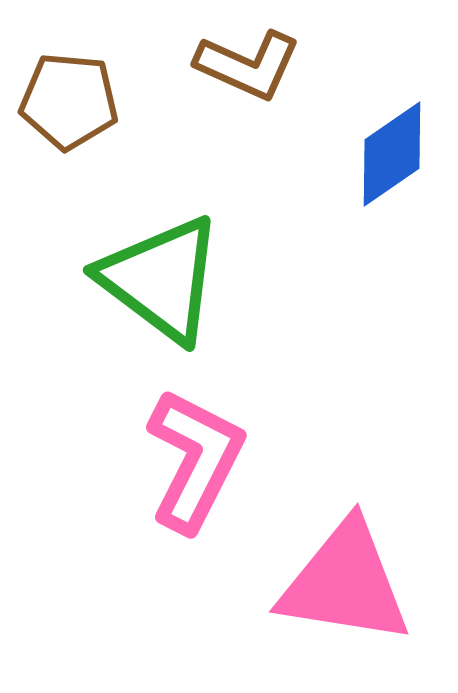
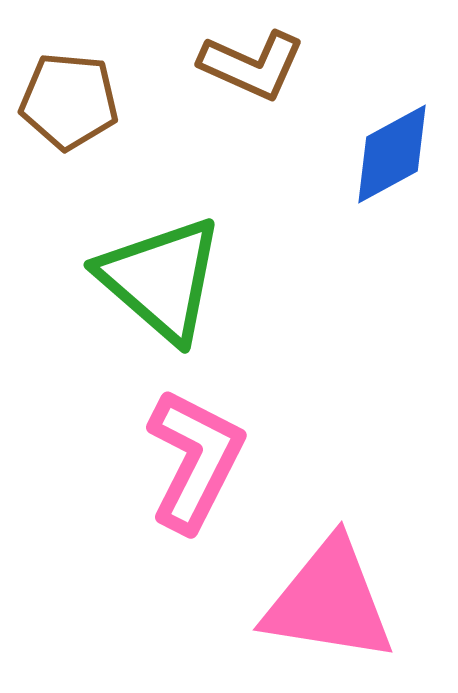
brown L-shape: moved 4 px right
blue diamond: rotated 6 degrees clockwise
green triangle: rotated 4 degrees clockwise
pink triangle: moved 16 px left, 18 px down
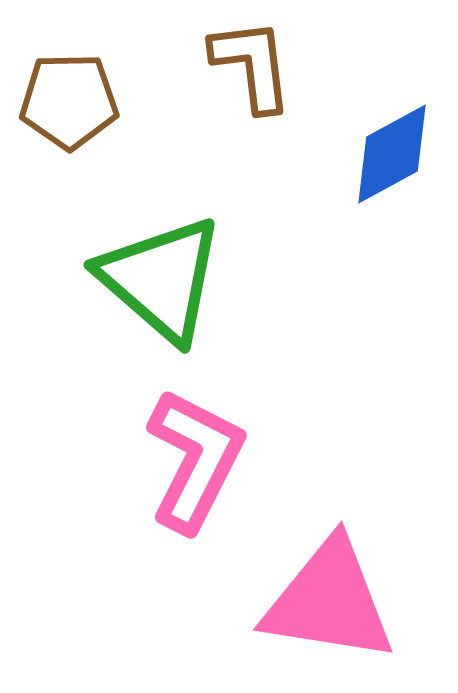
brown L-shape: rotated 121 degrees counterclockwise
brown pentagon: rotated 6 degrees counterclockwise
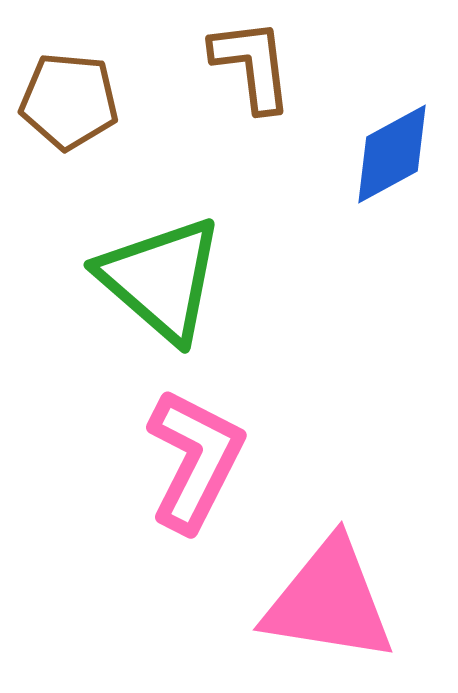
brown pentagon: rotated 6 degrees clockwise
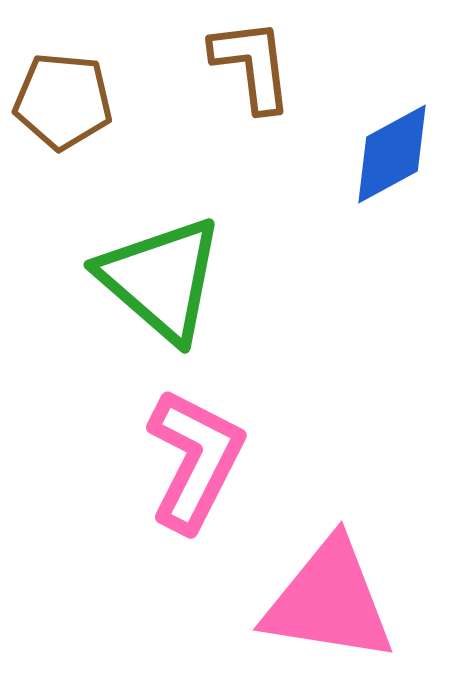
brown pentagon: moved 6 px left
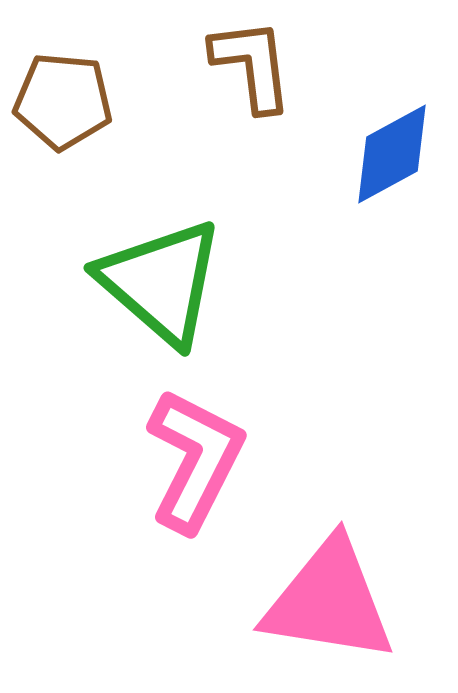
green triangle: moved 3 px down
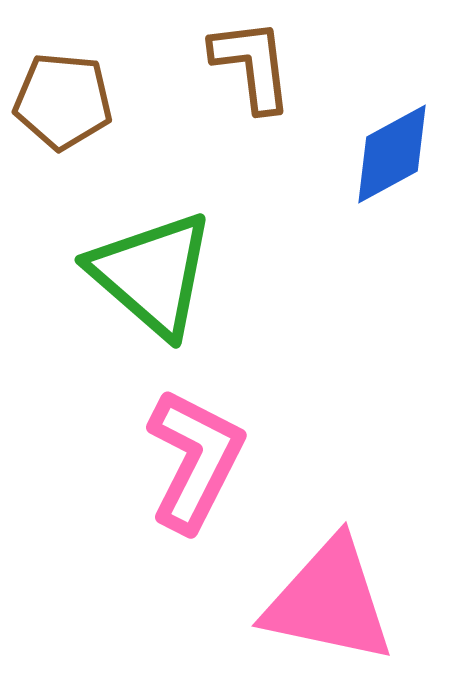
green triangle: moved 9 px left, 8 px up
pink triangle: rotated 3 degrees clockwise
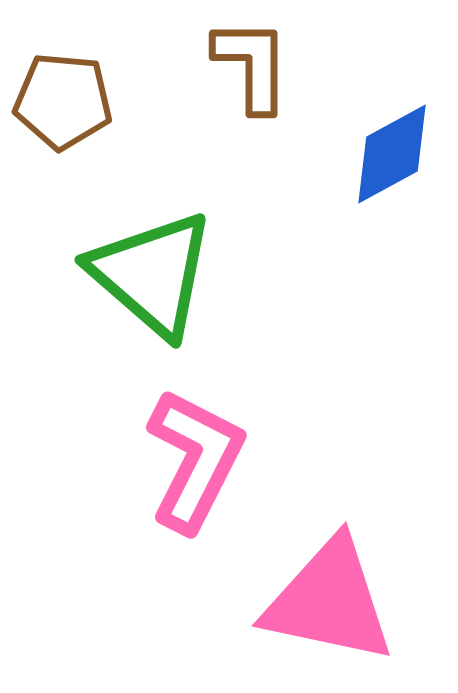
brown L-shape: rotated 7 degrees clockwise
